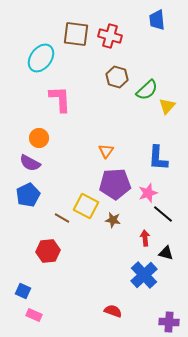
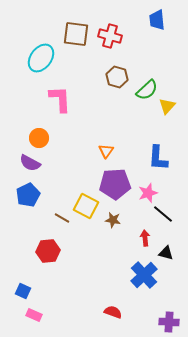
red semicircle: moved 1 px down
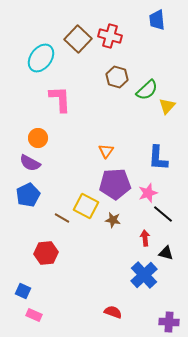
brown square: moved 2 px right, 5 px down; rotated 36 degrees clockwise
orange circle: moved 1 px left
red hexagon: moved 2 px left, 2 px down
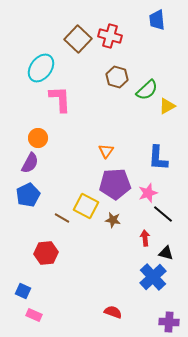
cyan ellipse: moved 10 px down
yellow triangle: rotated 18 degrees clockwise
purple semicircle: rotated 90 degrees counterclockwise
blue cross: moved 9 px right, 2 px down
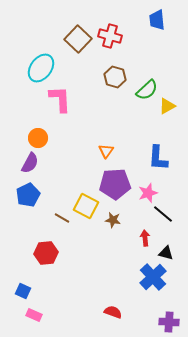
brown hexagon: moved 2 px left
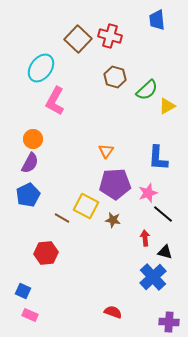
pink L-shape: moved 5 px left, 2 px down; rotated 148 degrees counterclockwise
orange circle: moved 5 px left, 1 px down
black triangle: moved 1 px left, 1 px up
pink rectangle: moved 4 px left
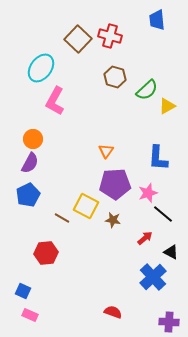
red arrow: rotated 56 degrees clockwise
black triangle: moved 6 px right; rotated 14 degrees clockwise
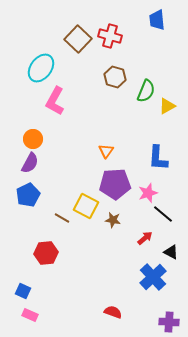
green semicircle: moved 1 px left, 1 px down; rotated 25 degrees counterclockwise
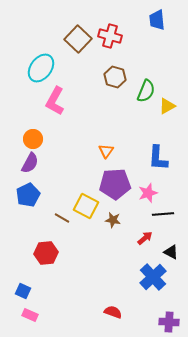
black line: rotated 45 degrees counterclockwise
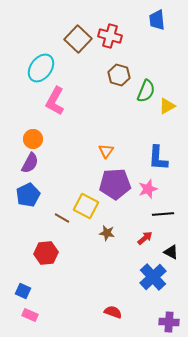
brown hexagon: moved 4 px right, 2 px up
pink star: moved 4 px up
brown star: moved 6 px left, 13 px down
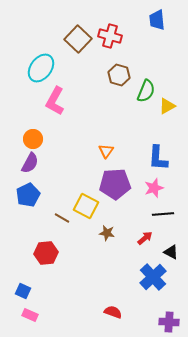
pink star: moved 6 px right, 1 px up
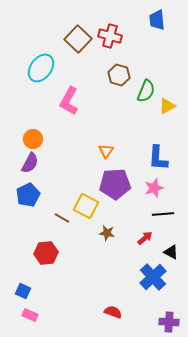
pink L-shape: moved 14 px right
